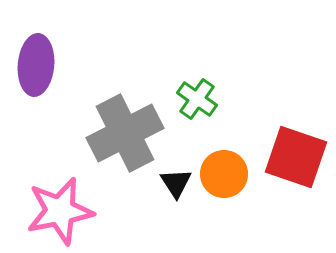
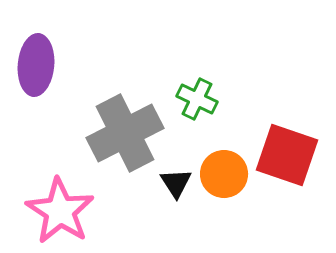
green cross: rotated 9 degrees counterclockwise
red square: moved 9 px left, 2 px up
pink star: rotated 28 degrees counterclockwise
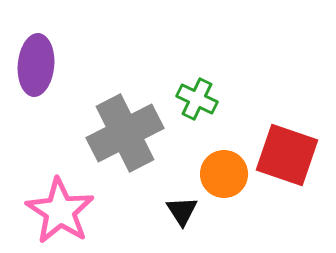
black triangle: moved 6 px right, 28 px down
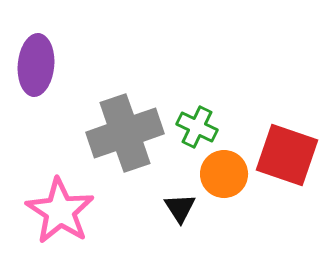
green cross: moved 28 px down
gray cross: rotated 8 degrees clockwise
black triangle: moved 2 px left, 3 px up
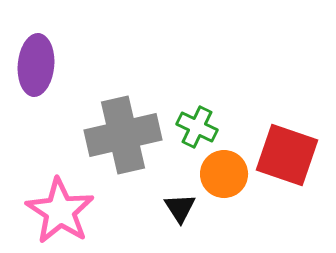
gray cross: moved 2 px left, 2 px down; rotated 6 degrees clockwise
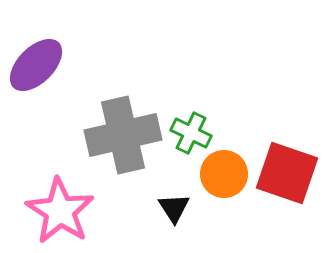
purple ellipse: rotated 40 degrees clockwise
green cross: moved 6 px left, 6 px down
red square: moved 18 px down
black triangle: moved 6 px left
